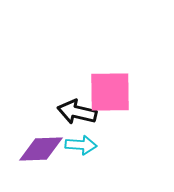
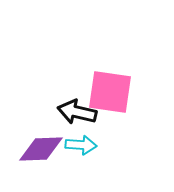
pink square: rotated 9 degrees clockwise
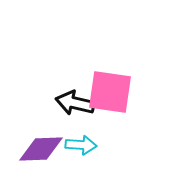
black arrow: moved 2 px left, 9 px up
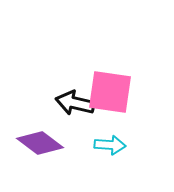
cyan arrow: moved 29 px right
purple diamond: moved 1 px left, 6 px up; rotated 39 degrees clockwise
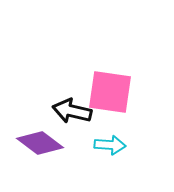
black arrow: moved 3 px left, 8 px down
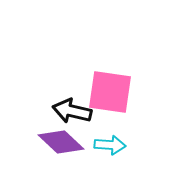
purple diamond: moved 21 px right, 1 px up; rotated 6 degrees clockwise
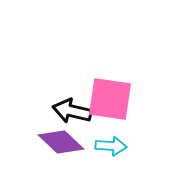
pink square: moved 7 px down
cyan arrow: moved 1 px right, 1 px down
